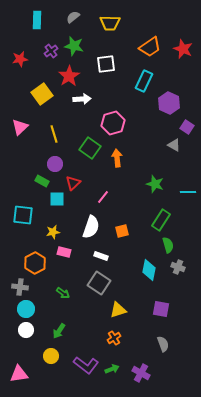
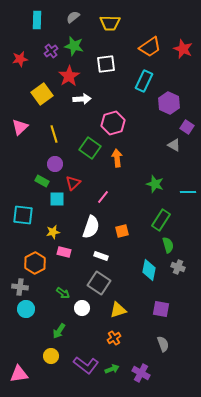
white circle at (26, 330): moved 56 px right, 22 px up
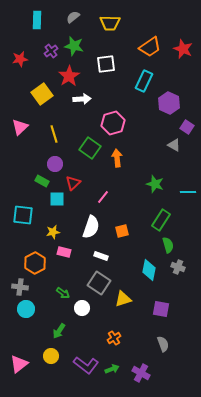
yellow triangle at (118, 310): moved 5 px right, 11 px up
pink triangle at (19, 374): moved 10 px up; rotated 30 degrees counterclockwise
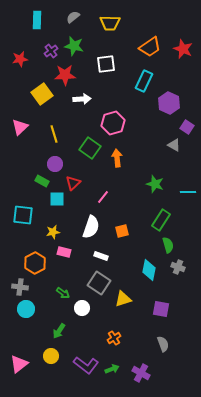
red star at (69, 76): moved 4 px left, 1 px up; rotated 30 degrees clockwise
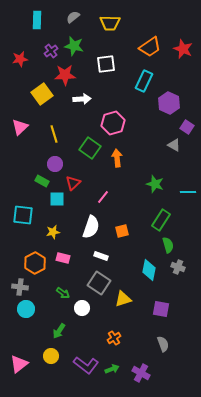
pink rectangle at (64, 252): moved 1 px left, 6 px down
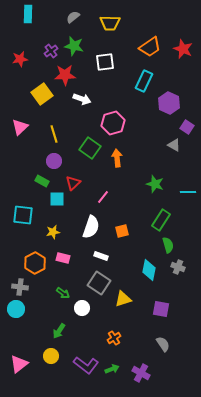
cyan rectangle at (37, 20): moved 9 px left, 6 px up
white square at (106, 64): moved 1 px left, 2 px up
white arrow at (82, 99): rotated 24 degrees clockwise
purple circle at (55, 164): moved 1 px left, 3 px up
cyan circle at (26, 309): moved 10 px left
gray semicircle at (163, 344): rotated 14 degrees counterclockwise
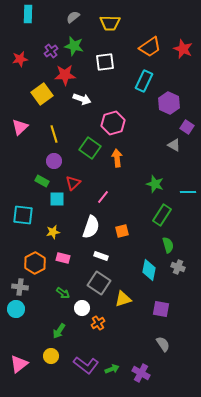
green rectangle at (161, 220): moved 1 px right, 5 px up
orange cross at (114, 338): moved 16 px left, 15 px up
